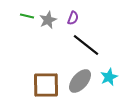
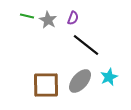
gray star: rotated 18 degrees counterclockwise
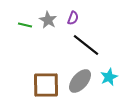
green line: moved 2 px left, 9 px down
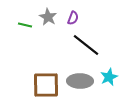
gray star: moved 3 px up
gray ellipse: rotated 50 degrees clockwise
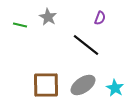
purple semicircle: moved 27 px right
green line: moved 5 px left
cyan star: moved 6 px right, 11 px down; rotated 18 degrees counterclockwise
gray ellipse: moved 3 px right, 4 px down; rotated 35 degrees counterclockwise
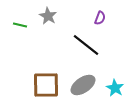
gray star: moved 1 px up
